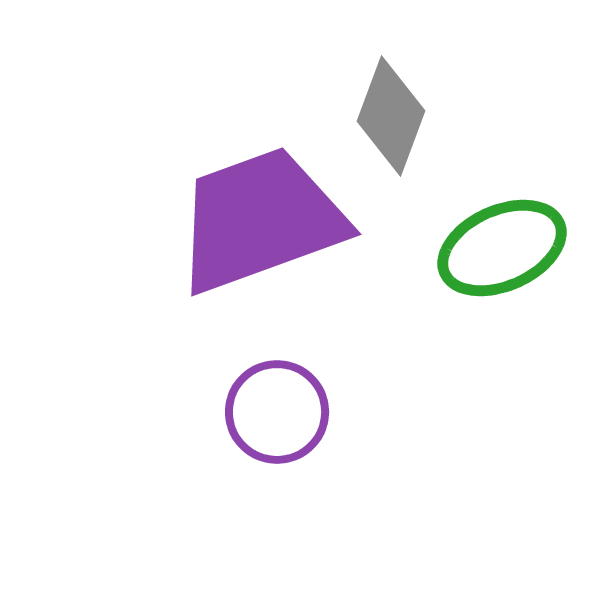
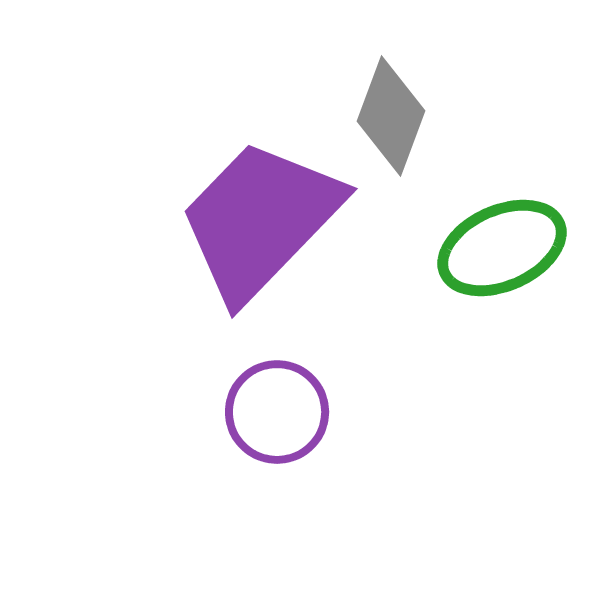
purple trapezoid: rotated 26 degrees counterclockwise
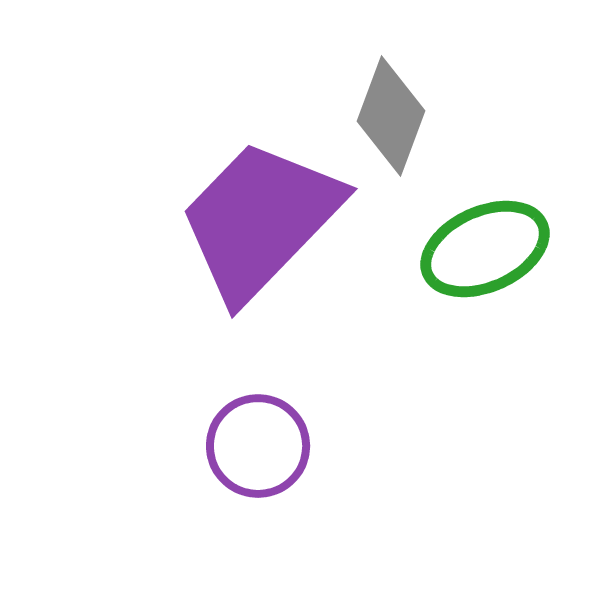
green ellipse: moved 17 px left, 1 px down
purple circle: moved 19 px left, 34 px down
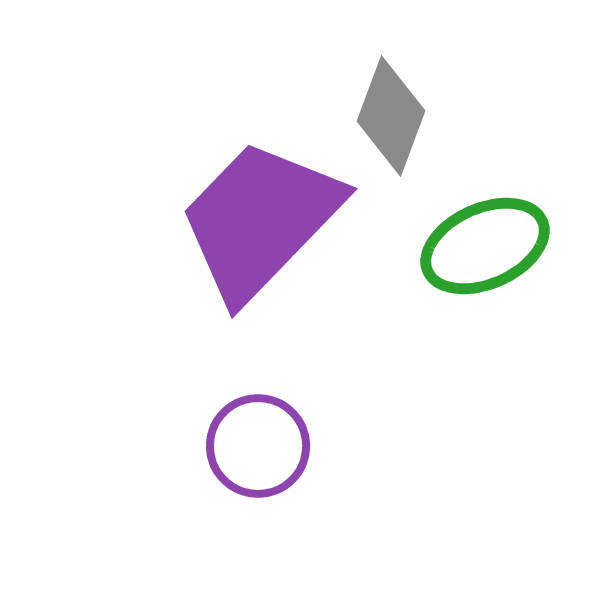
green ellipse: moved 3 px up
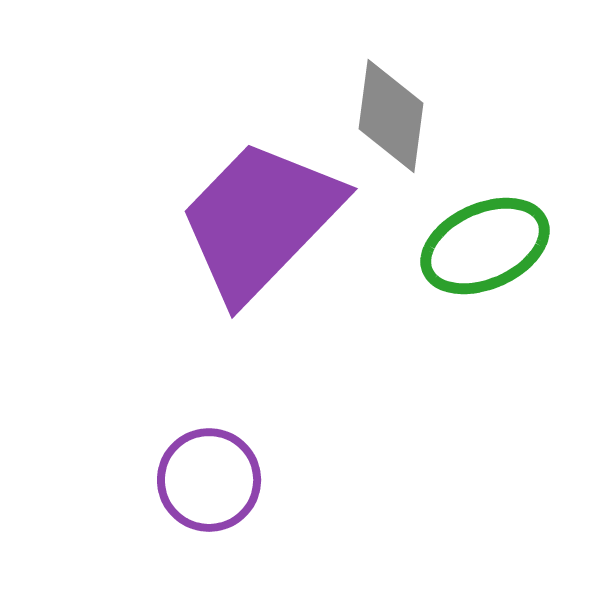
gray diamond: rotated 13 degrees counterclockwise
purple circle: moved 49 px left, 34 px down
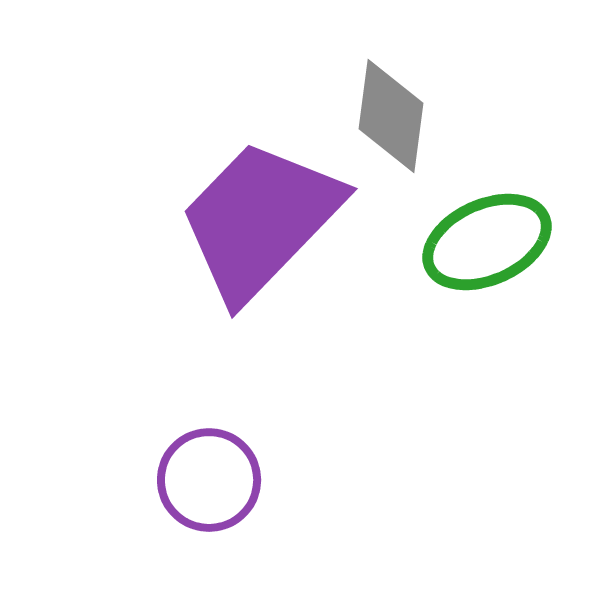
green ellipse: moved 2 px right, 4 px up
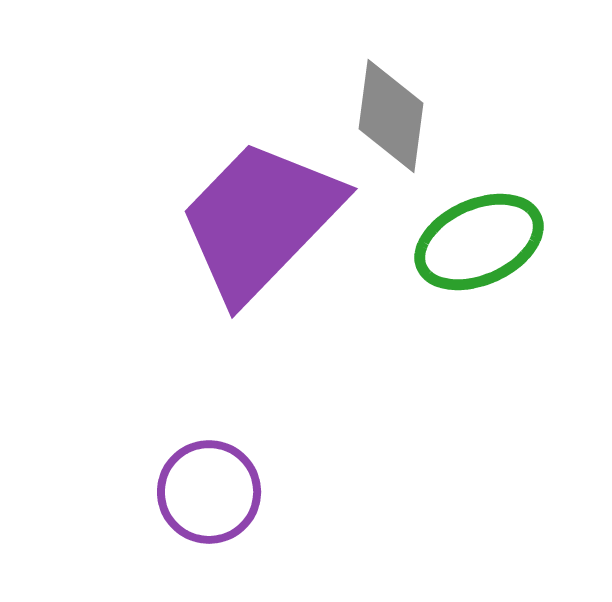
green ellipse: moved 8 px left
purple circle: moved 12 px down
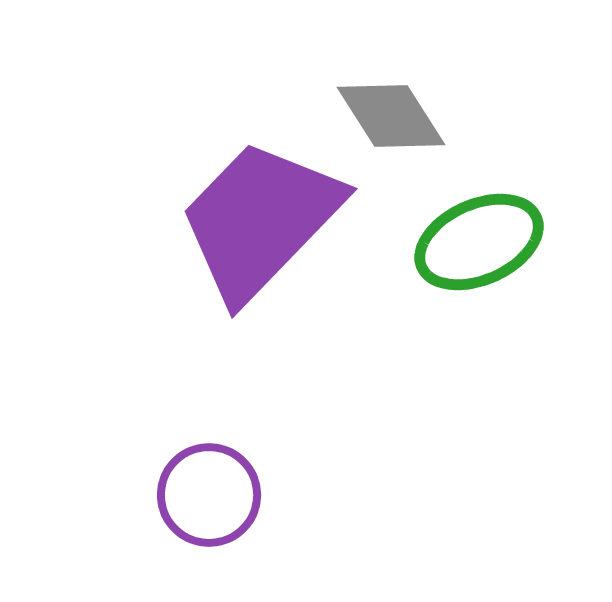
gray diamond: rotated 40 degrees counterclockwise
purple circle: moved 3 px down
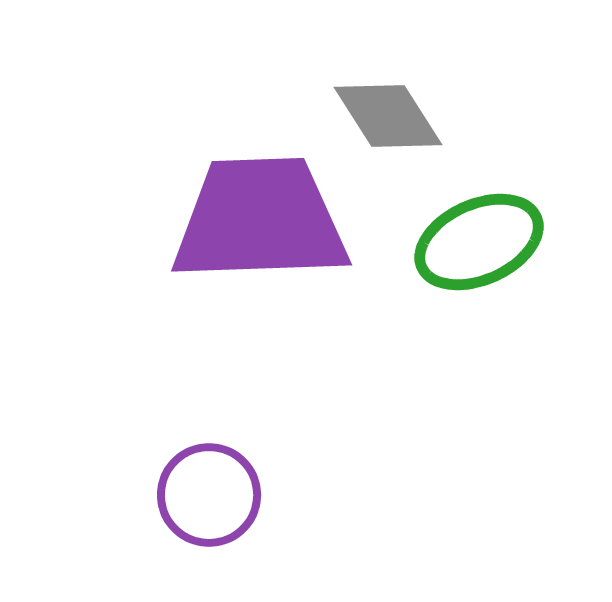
gray diamond: moved 3 px left
purple trapezoid: rotated 44 degrees clockwise
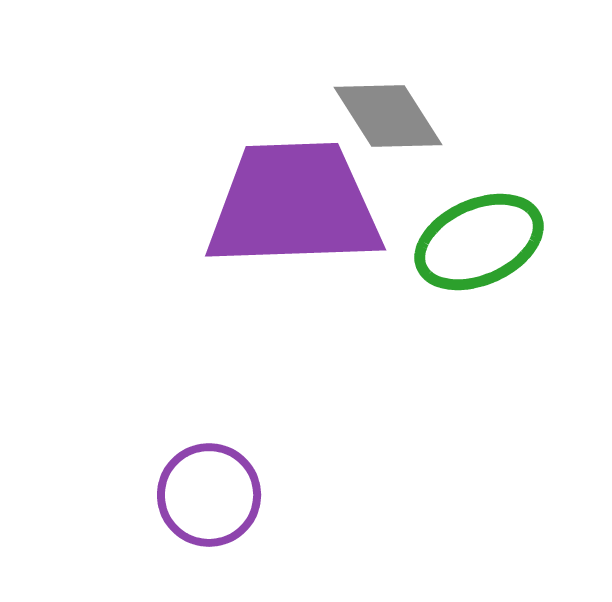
purple trapezoid: moved 34 px right, 15 px up
